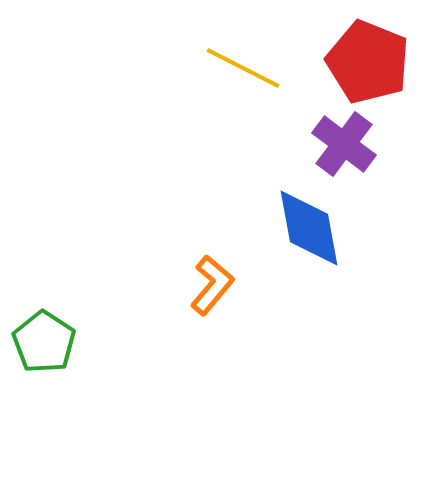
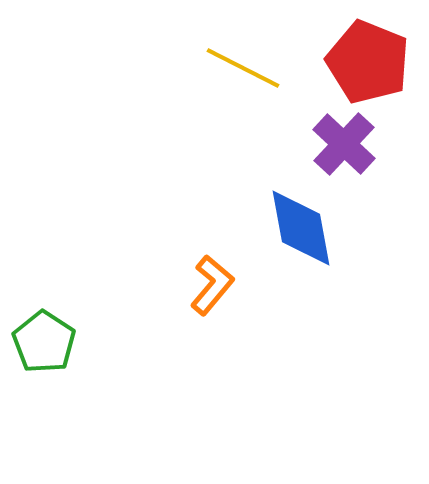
purple cross: rotated 6 degrees clockwise
blue diamond: moved 8 px left
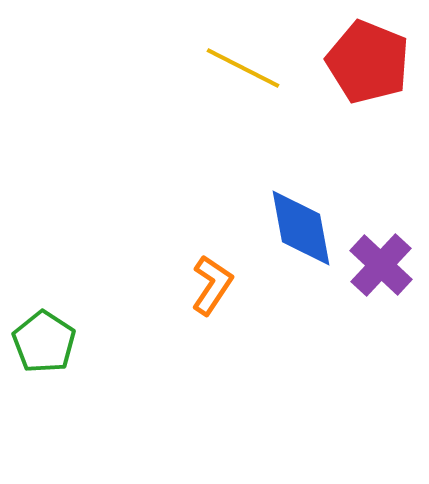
purple cross: moved 37 px right, 121 px down
orange L-shape: rotated 6 degrees counterclockwise
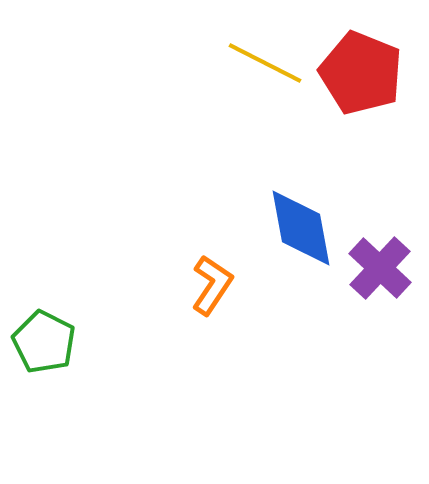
red pentagon: moved 7 px left, 11 px down
yellow line: moved 22 px right, 5 px up
purple cross: moved 1 px left, 3 px down
green pentagon: rotated 6 degrees counterclockwise
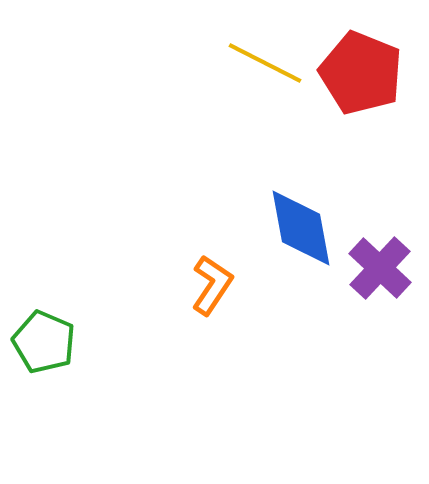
green pentagon: rotated 4 degrees counterclockwise
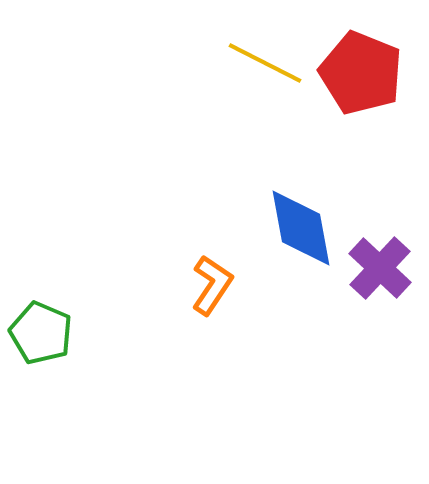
green pentagon: moved 3 px left, 9 px up
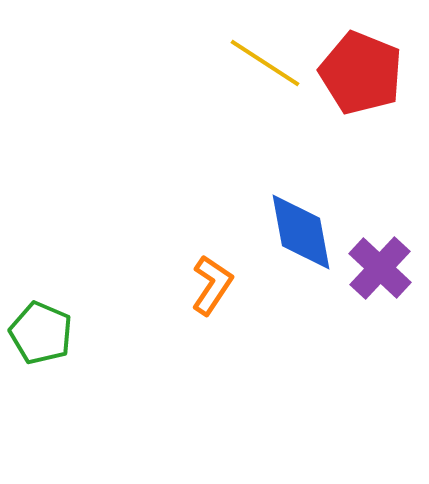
yellow line: rotated 6 degrees clockwise
blue diamond: moved 4 px down
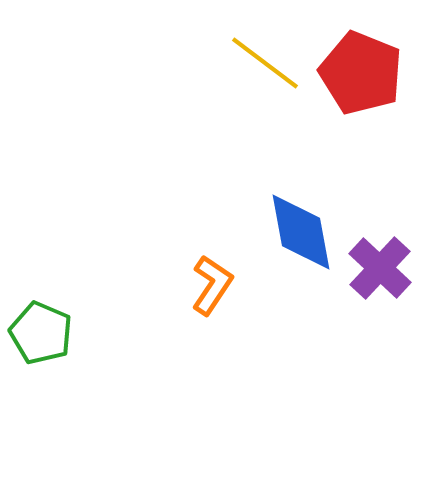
yellow line: rotated 4 degrees clockwise
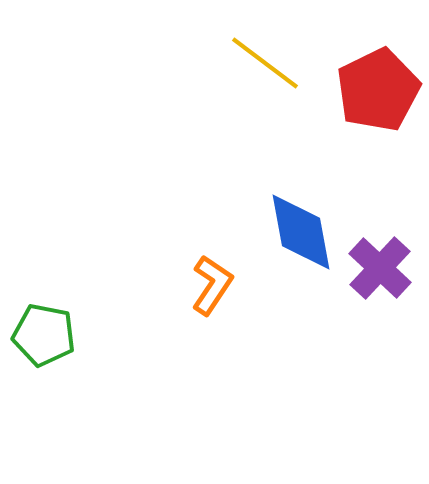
red pentagon: moved 17 px right, 17 px down; rotated 24 degrees clockwise
green pentagon: moved 3 px right, 2 px down; rotated 12 degrees counterclockwise
